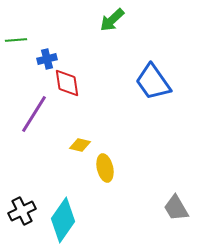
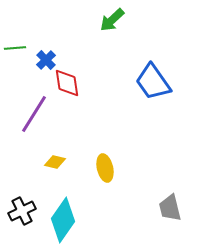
green line: moved 1 px left, 8 px down
blue cross: moved 1 px left, 1 px down; rotated 30 degrees counterclockwise
yellow diamond: moved 25 px left, 17 px down
gray trapezoid: moved 6 px left; rotated 16 degrees clockwise
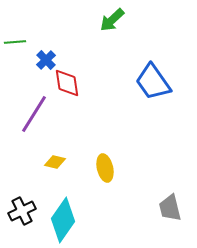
green line: moved 6 px up
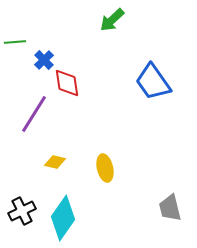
blue cross: moved 2 px left
cyan diamond: moved 2 px up
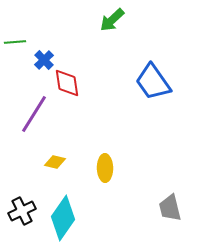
yellow ellipse: rotated 12 degrees clockwise
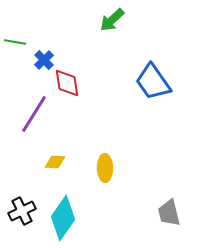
green line: rotated 15 degrees clockwise
yellow diamond: rotated 10 degrees counterclockwise
gray trapezoid: moved 1 px left, 5 px down
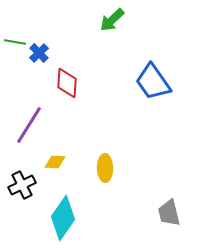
blue cross: moved 5 px left, 7 px up
red diamond: rotated 12 degrees clockwise
purple line: moved 5 px left, 11 px down
black cross: moved 26 px up
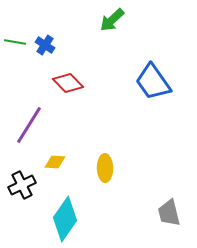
blue cross: moved 6 px right, 8 px up; rotated 12 degrees counterclockwise
red diamond: moved 1 px right; rotated 48 degrees counterclockwise
cyan diamond: moved 2 px right, 1 px down
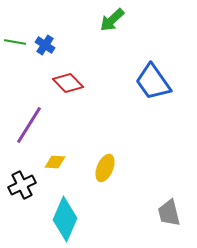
yellow ellipse: rotated 24 degrees clockwise
cyan diamond: rotated 12 degrees counterclockwise
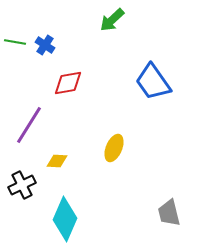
red diamond: rotated 56 degrees counterclockwise
yellow diamond: moved 2 px right, 1 px up
yellow ellipse: moved 9 px right, 20 px up
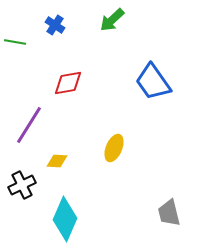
blue cross: moved 10 px right, 20 px up
